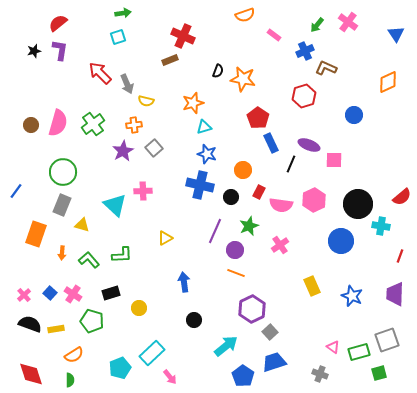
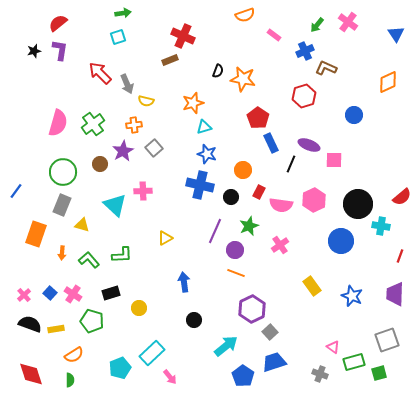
brown circle at (31, 125): moved 69 px right, 39 px down
yellow rectangle at (312, 286): rotated 12 degrees counterclockwise
green rectangle at (359, 352): moved 5 px left, 10 px down
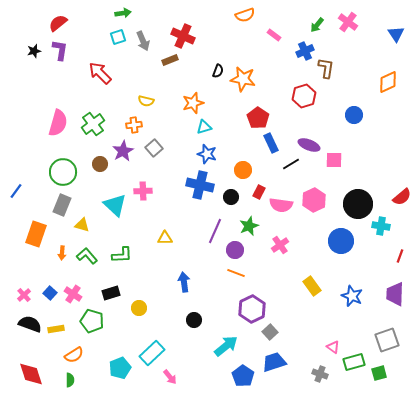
brown L-shape at (326, 68): rotated 75 degrees clockwise
gray arrow at (127, 84): moved 16 px right, 43 px up
black line at (291, 164): rotated 36 degrees clockwise
yellow triangle at (165, 238): rotated 28 degrees clockwise
green L-shape at (89, 260): moved 2 px left, 4 px up
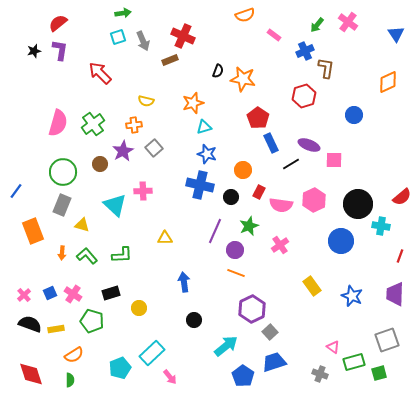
orange rectangle at (36, 234): moved 3 px left, 3 px up; rotated 40 degrees counterclockwise
blue square at (50, 293): rotated 24 degrees clockwise
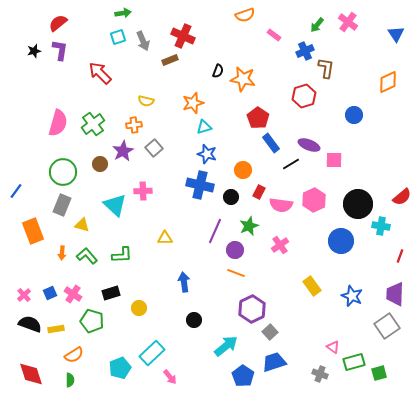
blue rectangle at (271, 143): rotated 12 degrees counterclockwise
gray square at (387, 340): moved 14 px up; rotated 15 degrees counterclockwise
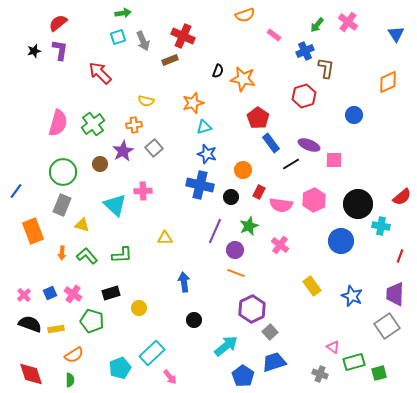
pink cross at (280, 245): rotated 18 degrees counterclockwise
